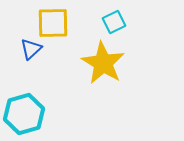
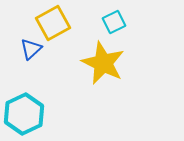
yellow square: rotated 28 degrees counterclockwise
yellow star: rotated 6 degrees counterclockwise
cyan hexagon: rotated 9 degrees counterclockwise
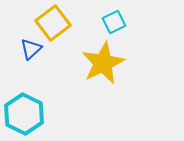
yellow square: rotated 8 degrees counterclockwise
yellow star: rotated 21 degrees clockwise
cyan hexagon: rotated 9 degrees counterclockwise
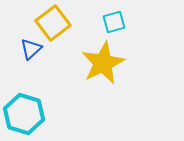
cyan square: rotated 10 degrees clockwise
cyan hexagon: rotated 9 degrees counterclockwise
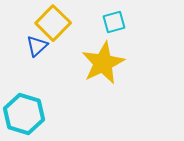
yellow square: rotated 8 degrees counterclockwise
blue triangle: moved 6 px right, 3 px up
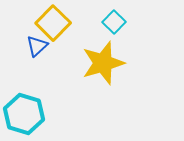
cyan square: rotated 30 degrees counterclockwise
yellow star: rotated 9 degrees clockwise
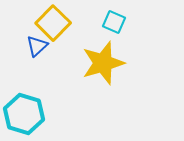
cyan square: rotated 20 degrees counterclockwise
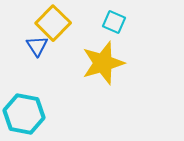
blue triangle: rotated 20 degrees counterclockwise
cyan hexagon: rotated 6 degrees counterclockwise
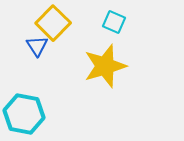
yellow star: moved 2 px right, 3 px down
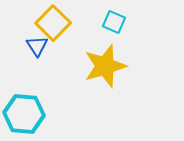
cyan hexagon: rotated 6 degrees counterclockwise
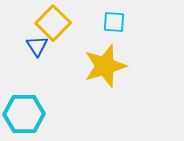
cyan square: rotated 20 degrees counterclockwise
cyan hexagon: rotated 6 degrees counterclockwise
